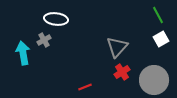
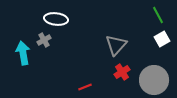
white square: moved 1 px right
gray triangle: moved 1 px left, 2 px up
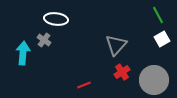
gray cross: rotated 24 degrees counterclockwise
cyan arrow: rotated 15 degrees clockwise
red line: moved 1 px left, 2 px up
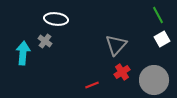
gray cross: moved 1 px right, 1 px down
red line: moved 8 px right
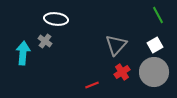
white square: moved 7 px left, 6 px down
gray circle: moved 8 px up
